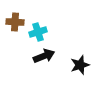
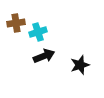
brown cross: moved 1 px right, 1 px down; rotated 12 degrees counterclockwise
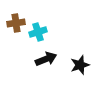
black arrow: moved 2 px right, 3 px down
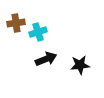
black star: rotated 12 degrees clockwise
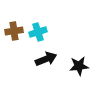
brown cross: moved 2 px left, 8 px down
black star: moved 1 px left, 1 px down
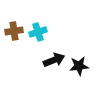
black arrow: moved 8 px right, 1 px down
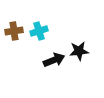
cyan cross: moved 1 px right, 1 px up
black star: moved 15 px up
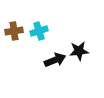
black arrow: moved 1 px right
